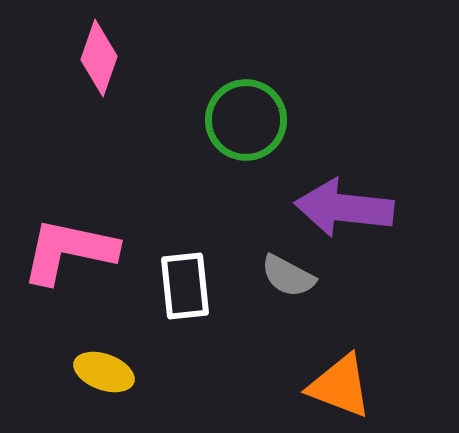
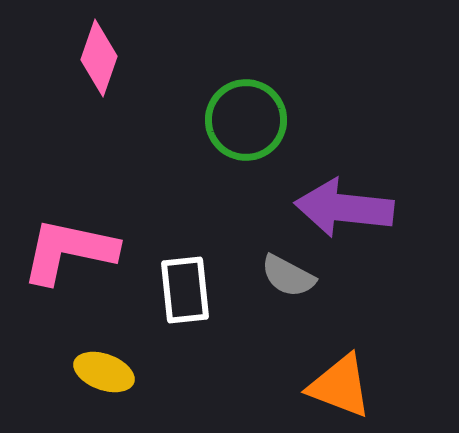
white rectangle: moved 4 px down
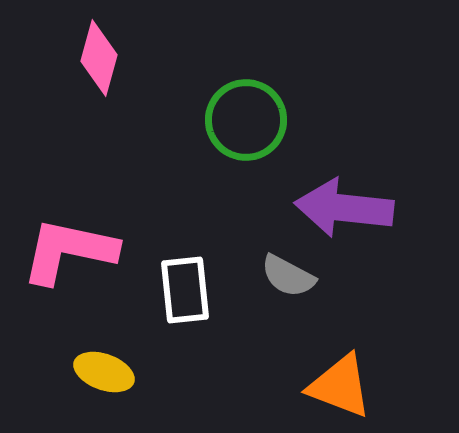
pink diamond: rotated 4 degrees counterclockwise
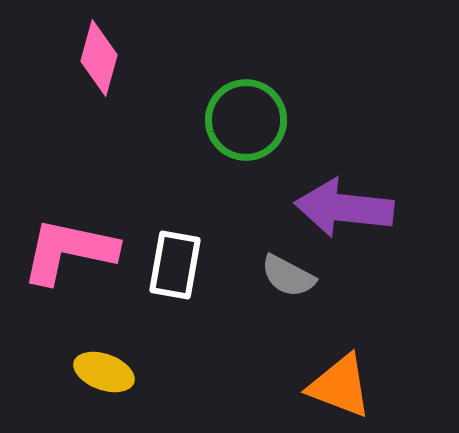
white rectangle: moved 10 px left, 25 px up; rotated 16 degrees clockwise
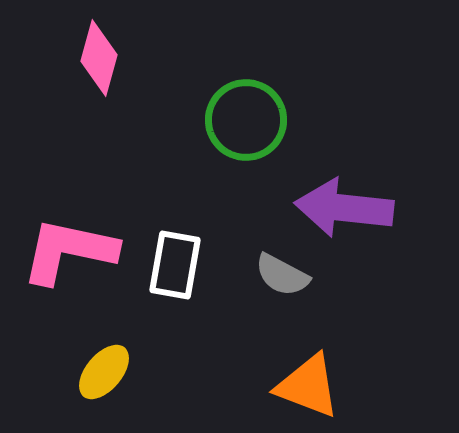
gray semicircle: moved 6 px left, 1 px up
yellow ellipse: rotated 70 degrees counterclockwise
orange triangle: moved 32 px left
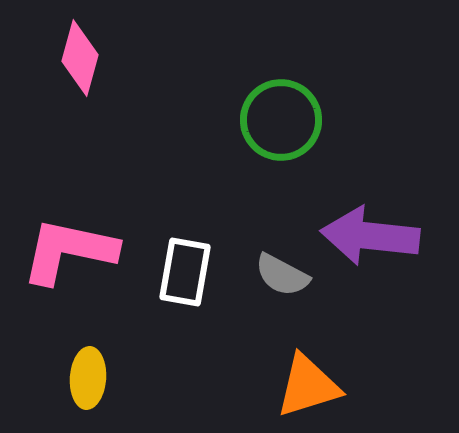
pink diamond: moved 19 px left
green circle: moved 35 px right
purple arrow: moved 26 px right, 28 px down
white rectangle: moved 10 px right, 7 px down
yellow ellipse: moved 16 px left, 6 px down; rotated 36 degrees counterclockwise
orange triangle: rotated 38 degrees counterclockwise
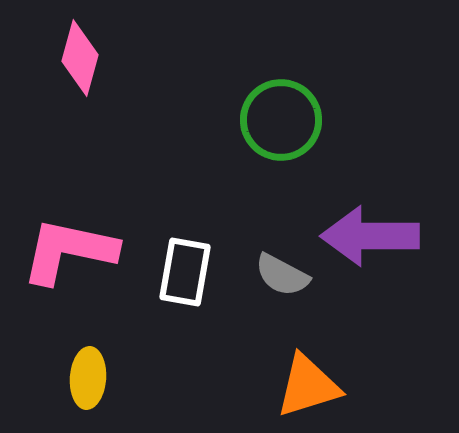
purple arrow: rotated 6 degrees counterclockwise
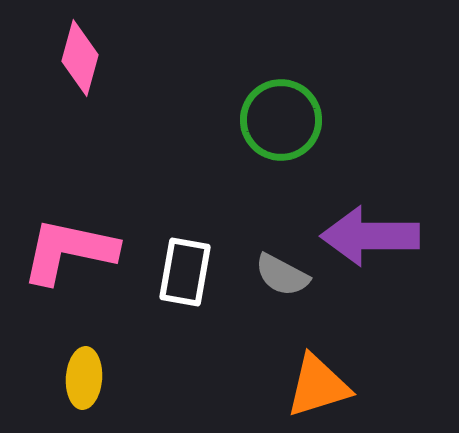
yellow ellipse: moved 4 px left
orange triangle: moved 10 px right
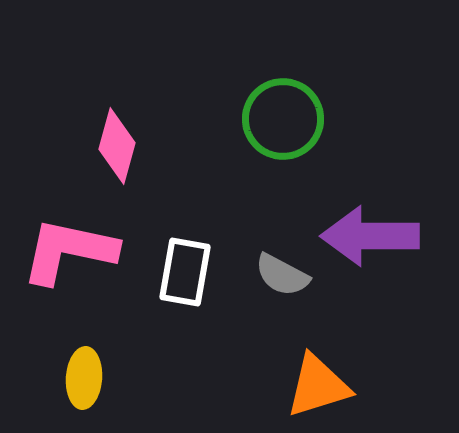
pink diamond: moved 37 px right, 88 px down
green circle: moved 2 px right, 1 px up
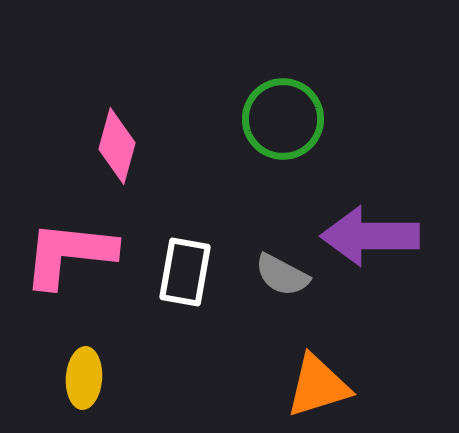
pink L-shape: moved 3 px down; rotated 6 degrees counterclockwise
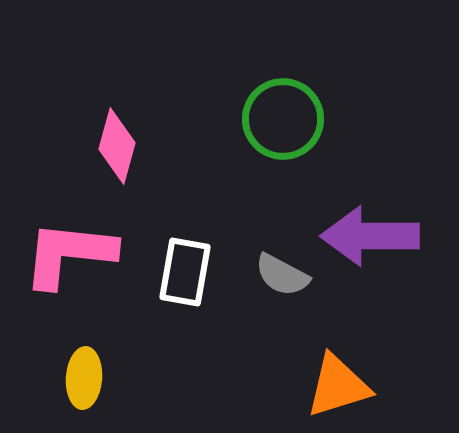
orange triangle: moved 20 px right
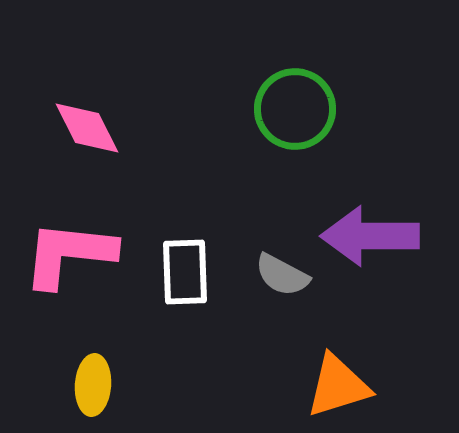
green circle: moved 12 px right, 10 px up
pink diamond: moved 30 px left, 18 px up; rotated 42 degrees counterclockwise
white rectangle: rotated 12 degrees counterclockwise
yellow ellipse: moved 9 px right, 7 px down
